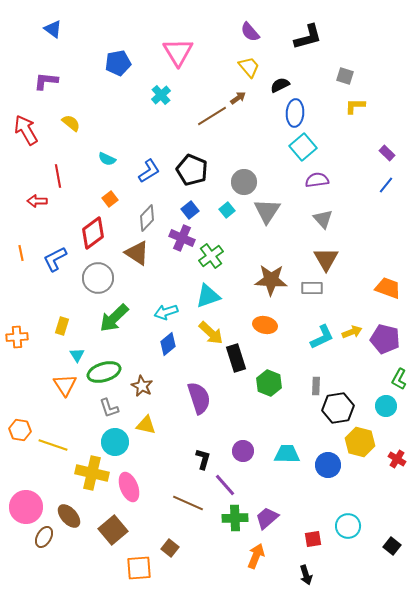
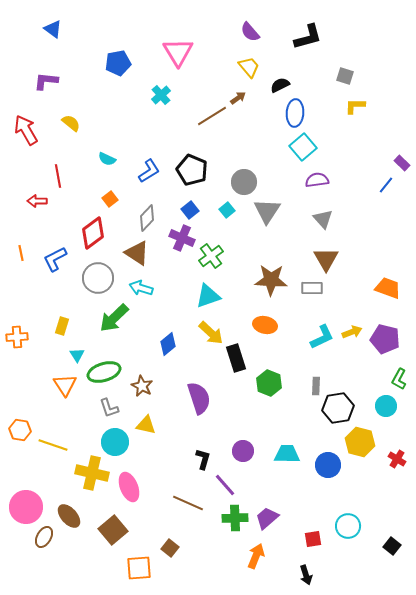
purple rectangle at (387, 153): moved 15 px right, 10 px down
cyan arrow at (166, 312): moved 25 px left, 24 px up; rotated 35 degrees clockwise
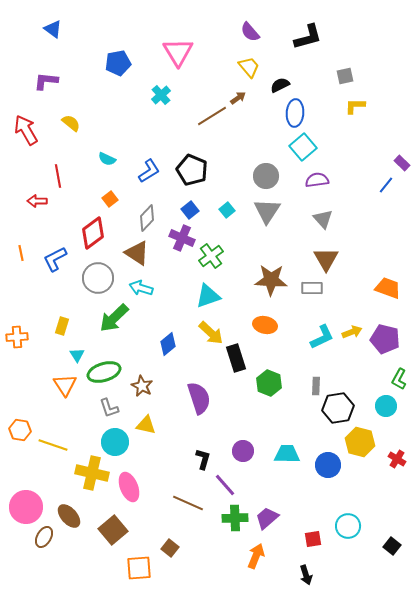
gray square at (345, 76): rotated 30 degrees counterclockwise
gray circle at (244, 182): moved 22 px right, 6 px up
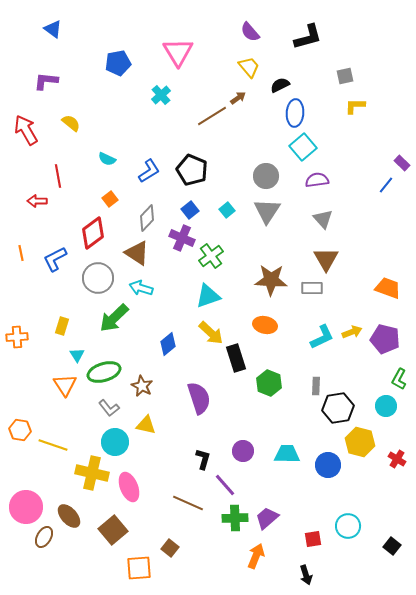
gray L-shape at (109, 408): rotated 20 degrees counterclockwise
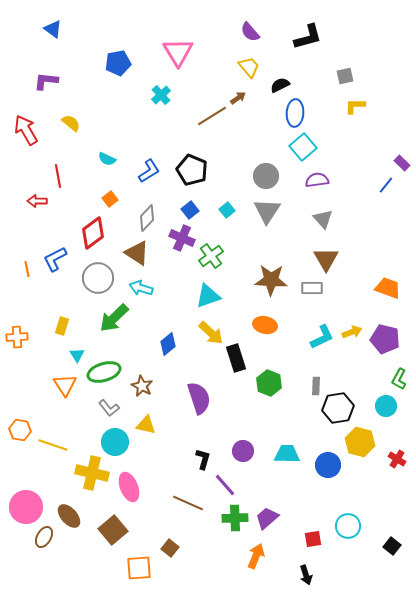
orange line at (21, 253): moved 6 px right, 16 px down
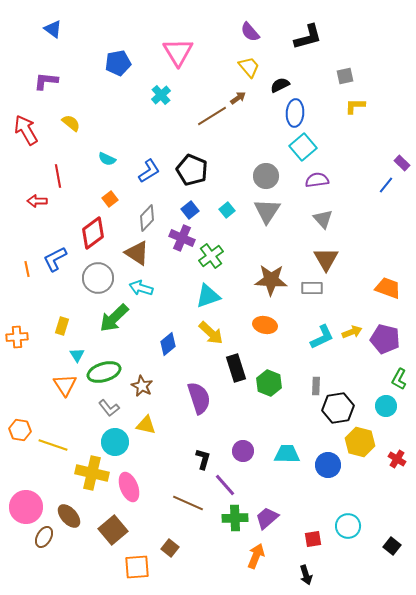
black rectangle at (236, 358): moved 10 px down
orange square at (139, 568): moved 2 px left, 1 px up
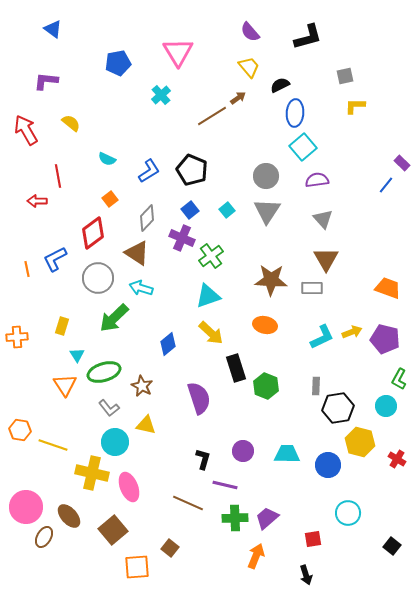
green hexagon at (269, 383): moved 3 px left, 3 px down
purple line at (225, 485): rotated 35 degrees counterclockwise
cyan circle at (348, 526): moved 13 px up
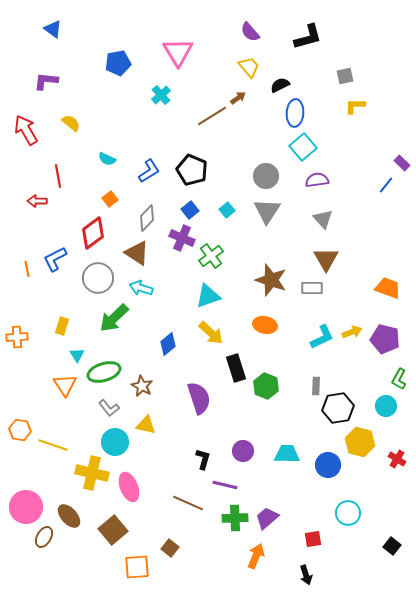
brown star at (271, 280): rotated 16 degrees clockwise
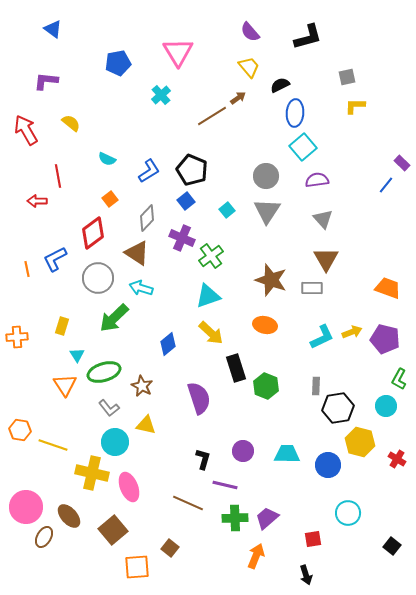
gray square at (345, 76): moved 2 px right, 1 px down
blue square at (190, 210): moved 4 px left, 9 px up
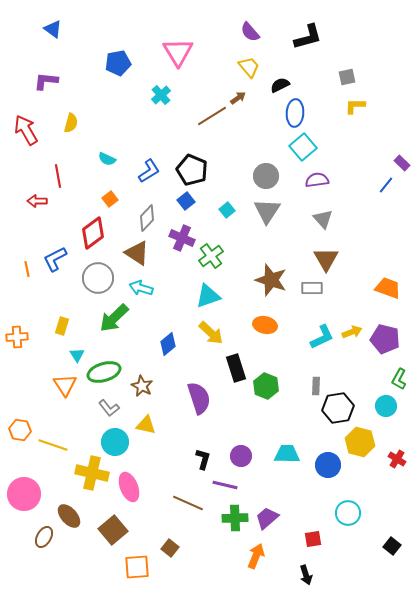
yellow semicircle at (71, 123): rotated 66 degrees clockwise
purple circle at (243, 451): moved 2 px left, 5 px down
pink circle at (26, 507): moved 2 px left, 13 px up
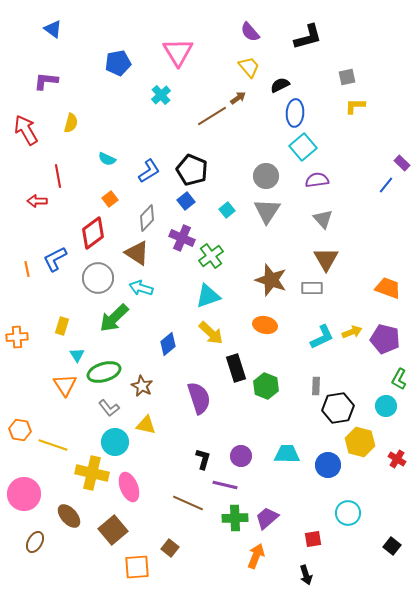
brown ellipse at (44, 537): moved 9 px left, 5 px down
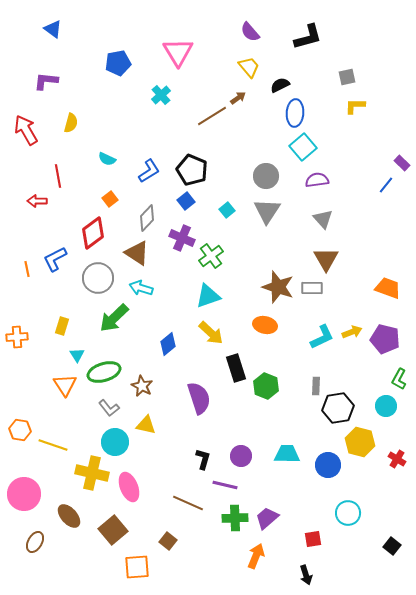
brown star at (271, 280): moved 7 px right, 7 px down
brown square at (170, 548): moved 2 px left, 7 px up
